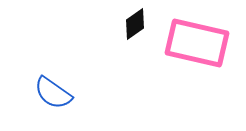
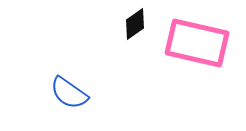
blue semicircle: moved 16 px right
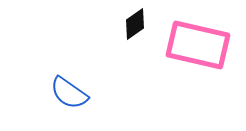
pink rectangle: moved 1 px right, 2 px down
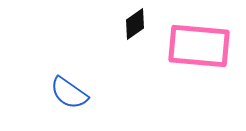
pink rectangle: moved 1 px right, 1 px down; rotated 8 degrees counterclockwise
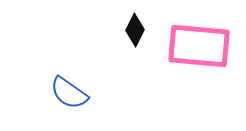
black diamond: moved 6 px down; rotated 28 degrees counterclockwise
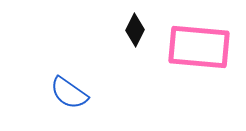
pink rectangle: moved 1 px down
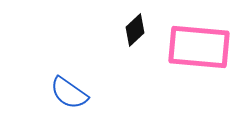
black diamond: rotated 20 degrees clockwise
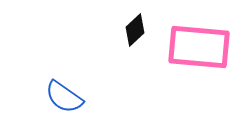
blue semicircle: moved 5 px left, 4 px down
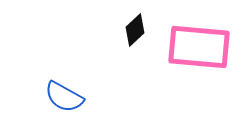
blue semicircle: rotated 6 degrees counterclockwise
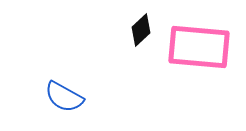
black diamond: moved 6 px right
